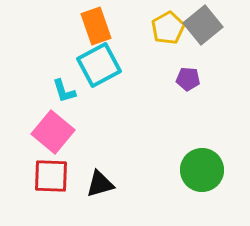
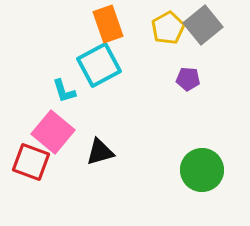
orange rectangle: moved 12 px right, 2 px up
red square: moved 20 px left, 14 px up; rotated 18 degrees clockwise
black triangle: moved 32 px up
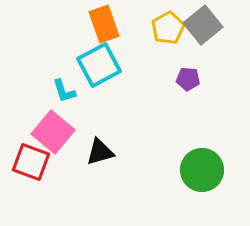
orange rectangle: moved 4 px left
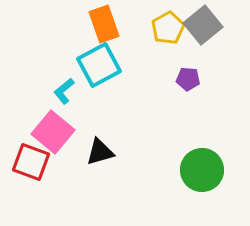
cyan L-shape: rotated 68 degrees clockwise
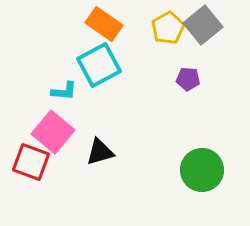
orange rectangle: rotated 36 degrees counterclockwise
cyan L-shape: rotated 136 degrees counterclockwise
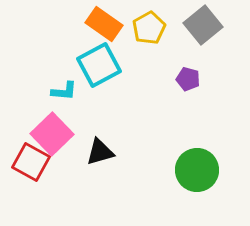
yellow pentagon: moved 19 px left
purple pentagon: rotated 10 degrees clockwise
pink square: moved 1 px left, 2 px down; rotated 6 degrees clockwise
red square: rotated 9 degrees clockwise
green circle: moved 5 px left
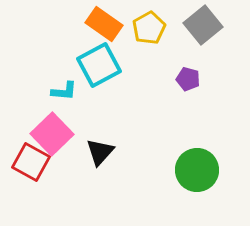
black triangle: rotated 32 degrees counterclockwise
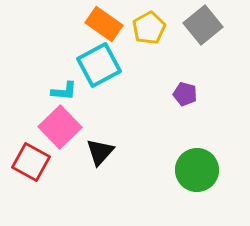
purple pentagon: moved 3 px left, 15 px down
pink square: moved 8 px right, 7 px up
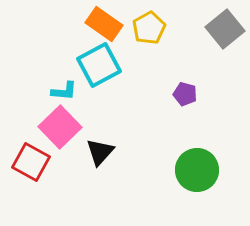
gray square: moved 22 px right, 4 px down
